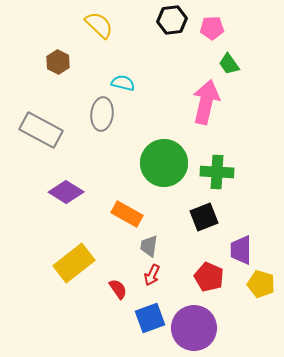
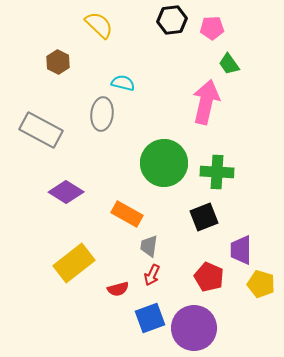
red semicircle: rotated 110 degrees clockwise
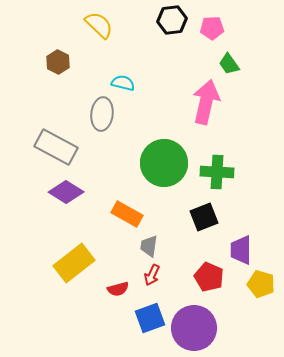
gray rectangle: moved 15 px right, 17 px down
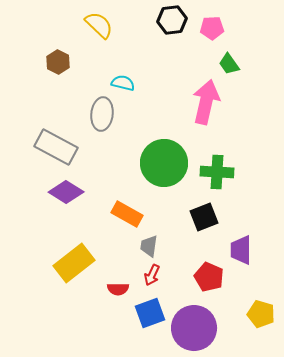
yellow pentagon: moved 30 px down
red semicircle: rotated 15 degrees clockwise
blue square: moved 5 px up
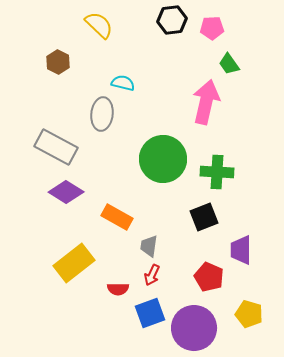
green circle: moved 1 px left, 4 px up
orange rectangle: moved 10 px left, 3 px down
yellow pentagon: moved 12 px left
